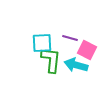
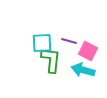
purple line: moved 1 px left, 3 px down
pink square: moved 1 px right, 1 px down
cyan arrow: moved 7 px right, 5 px down
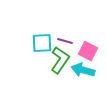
purple line: moved 4 px left
green L-shape: moved 9 px right; rotated 28 degrees clockwise
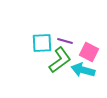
pink square: moved 1 px right, 1 px down
green L-shape: rotated 20 degrees clockwise
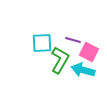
purple line: moved 8 px right, 1 px up
green L-shape: rotated 24 degrees counterclockwise
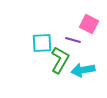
pink square: moved 28 px up
cyan arrow: rotated 25 degrees counterclockwise
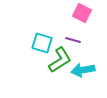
pink square: moved 7 px left, 11 px up
cyan square: rotated 20 degrees clockwise
green L-shape: rotated 28 degrees clockwise
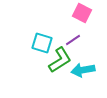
purple line: rotated 49 degrees counterclockwise
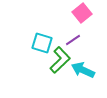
pink square: rotated 24 degrees clockwise
green L-shape: rotated 12 degrees counterclockwise
cyan arrow: rotated 35 degrees clockwise
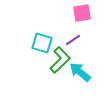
pink square: rotated 30 degrees clockwise
cyan arrow: moved 3 px left, 2 px down; rotated 15 degrees clockwise
